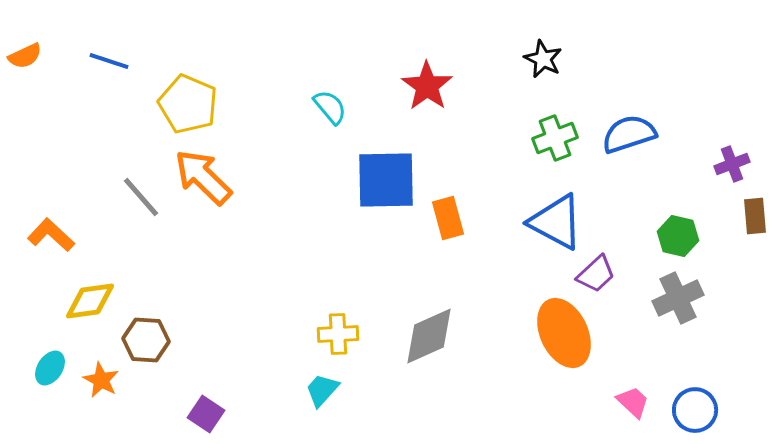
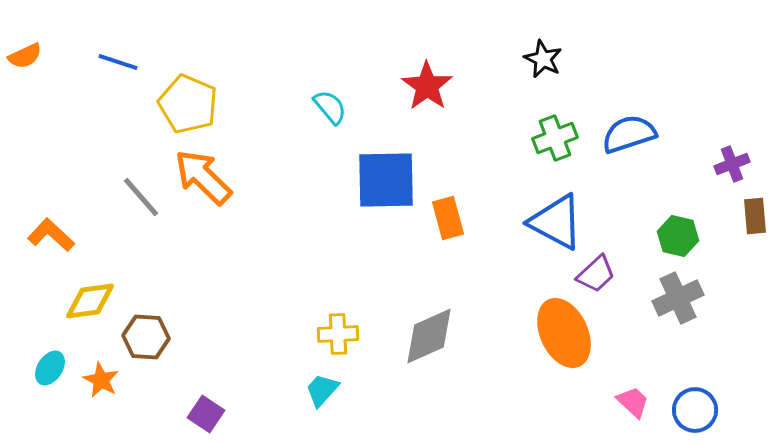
blue line: moved 9 px right, 1 px down
brown hexagon: moved 3 px up
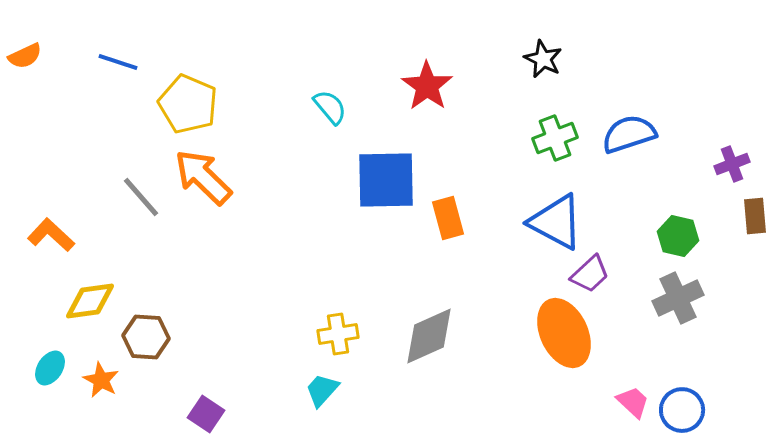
purple trapezoid: moved 6 px left
yellow cross: rotated 6 degrees counterclockwise
blue circle: moved 13 px left
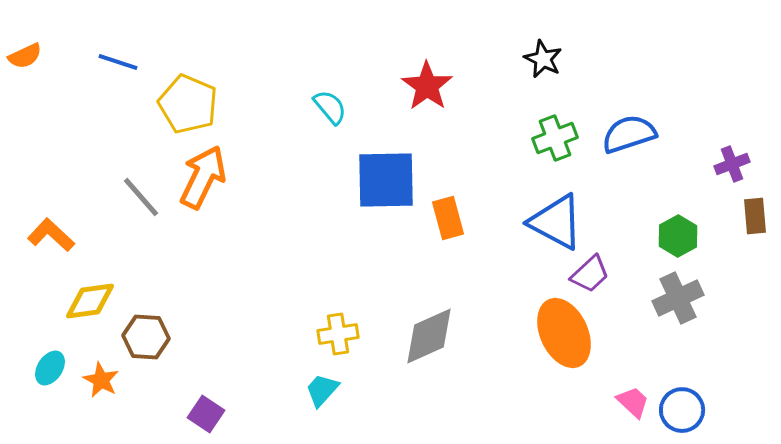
orange arrow: rotated 72 degrees clockwise
green hexagon: rotated 18 degrees clockwise
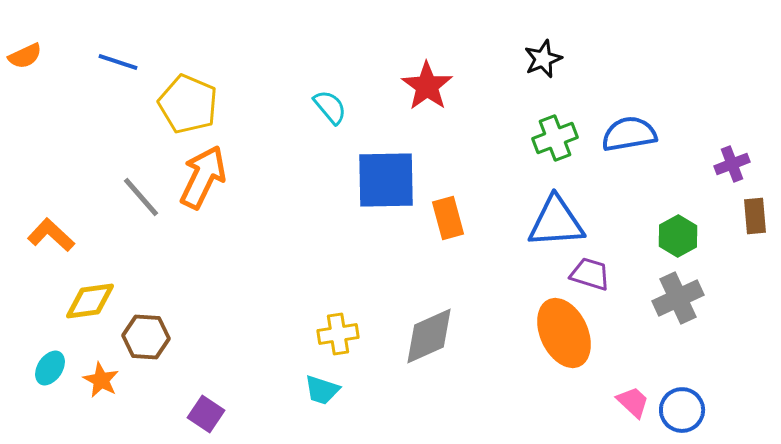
black star: rotated 24 degrees clockwise
blue semicircle: rotated 8 degrees clockwise
blue triangle: rotated 32 degrees counterclockwise
purple trapezoid: rotated 120 degrees counterclockwise
cyan trapezoid: rotated 114 degrees counterclockwise
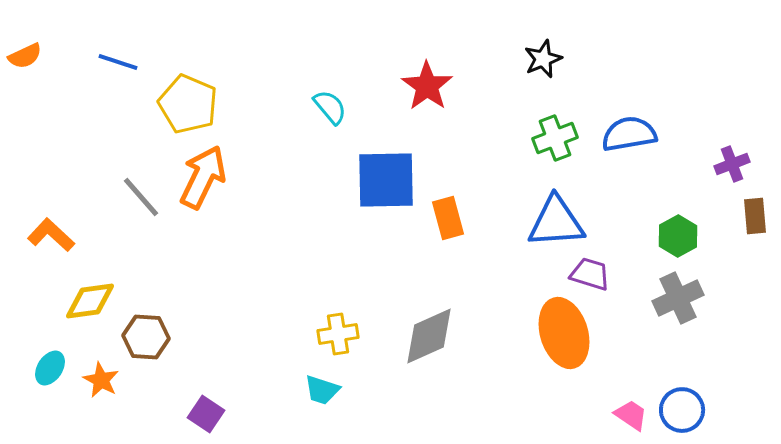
orange ellipse: rotated 8 degrees clockwise
pink trapezoid: moved 2 px left, 13 px down; rotated 9 degrees counterclockwise
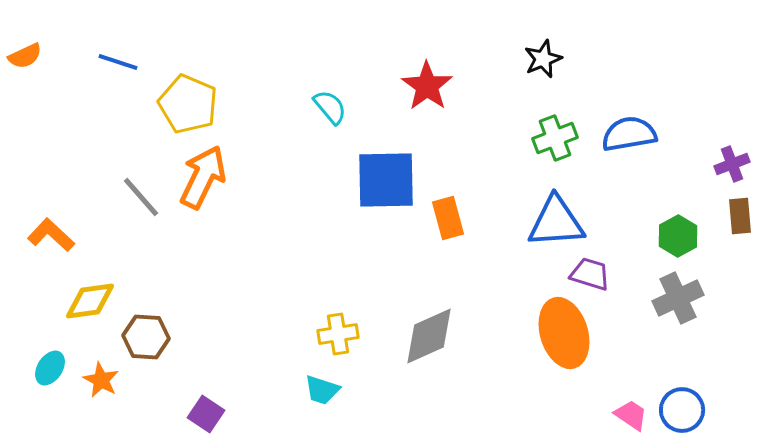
brown rectangle: moved 15 px left
